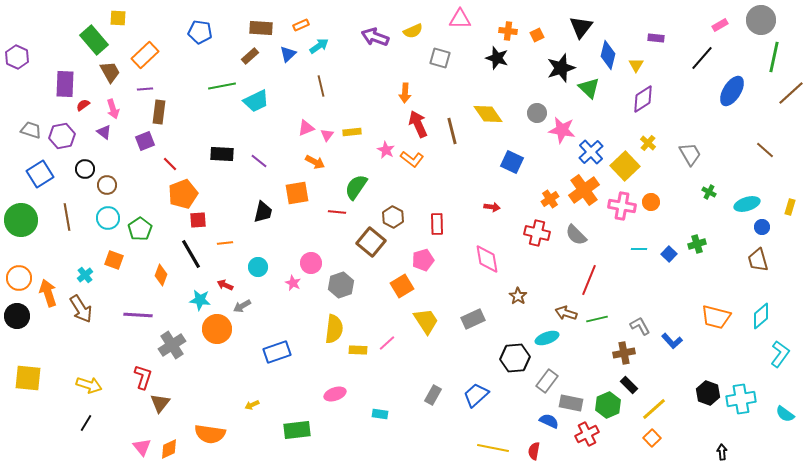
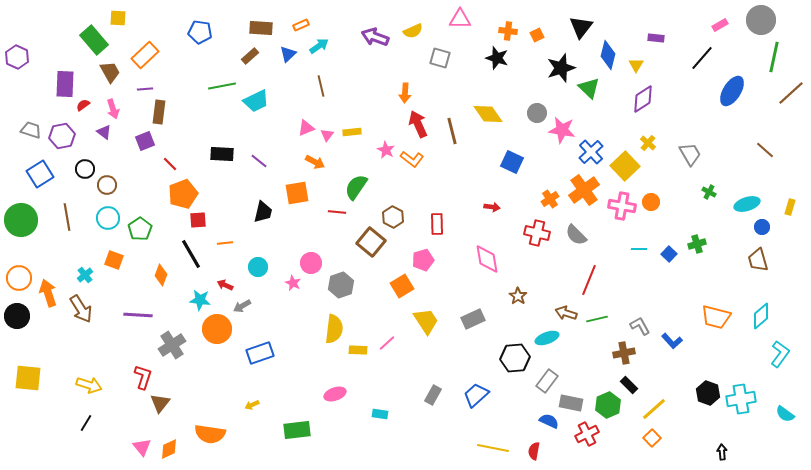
blue rectangle at (277, 352): moved 17 px left, 1 px down
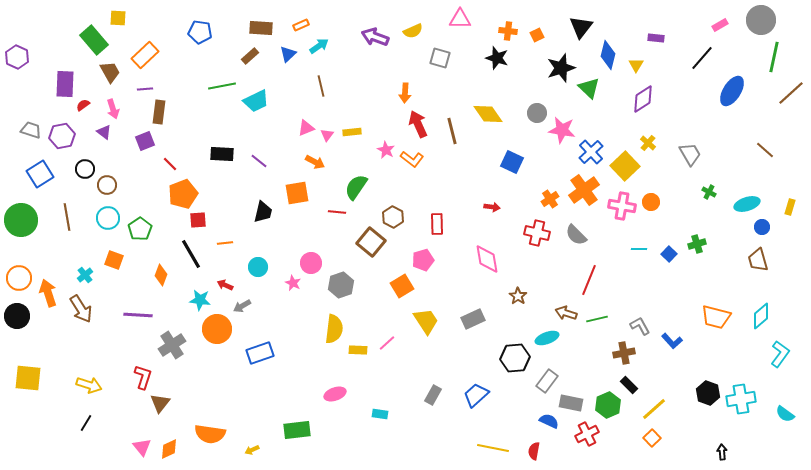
yellow arrow at (252, 405): moved 45 px down
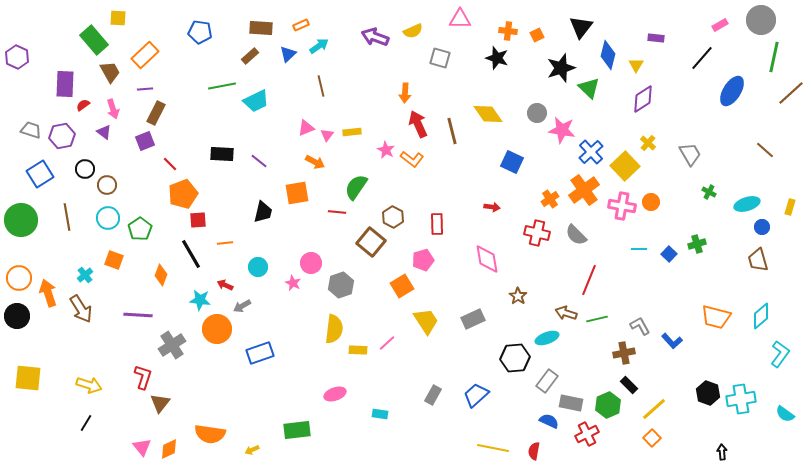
brown rectangle at (159, 112): moved 3 px left, 1 px down; rotated 20 degrees clockwise
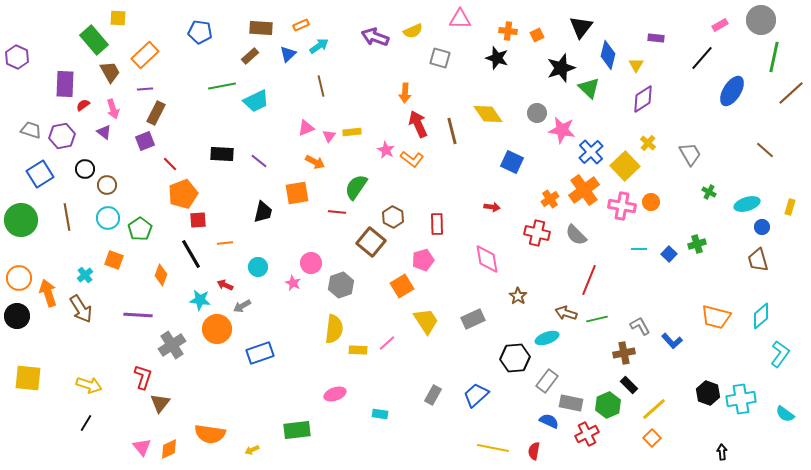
pink triangle at (327, 135): moved 2 px right, 1 px down
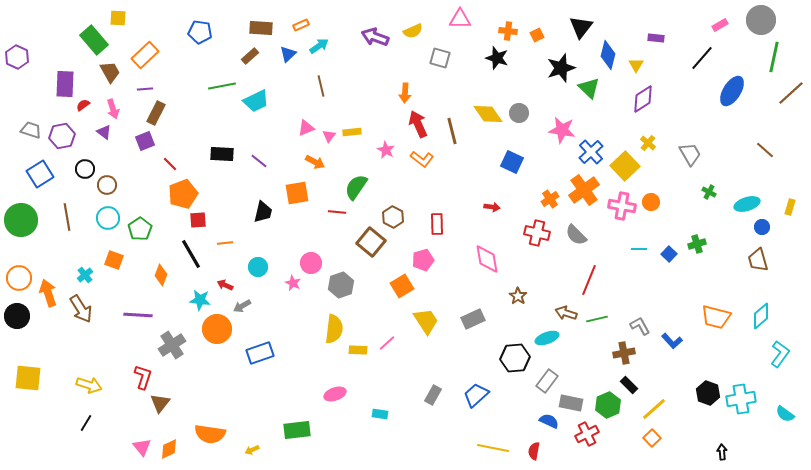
gray circle at (537, 113): moved 18 px left
orange L-shape at (412, 159): moved 10 px right
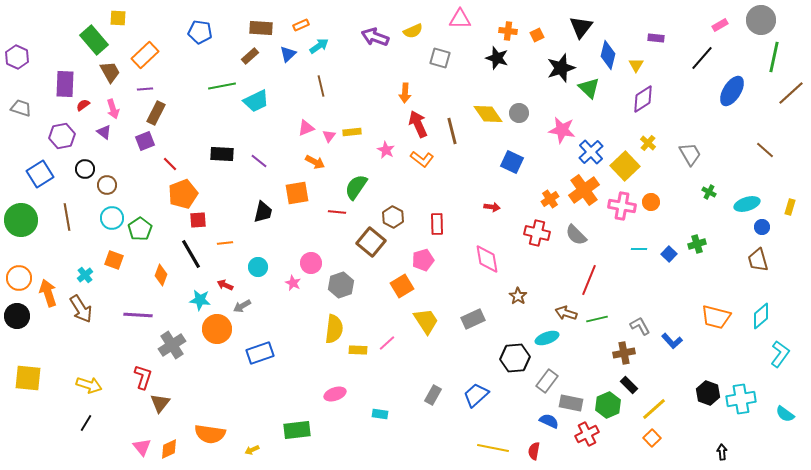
gray trapezoid at (31, 130): moved 10 px left, 22 px up
cyan circle at (108, 218): moved 4 px right
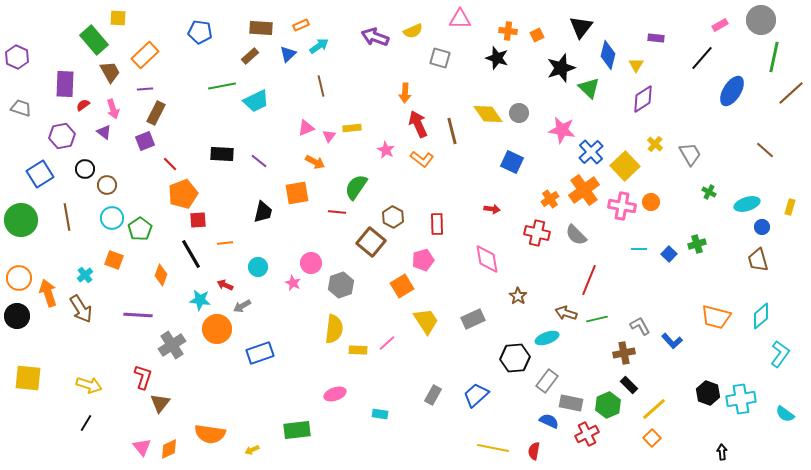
yellow rectangle at (352, 132): moved 4 px up
yellow cross at (648, 143): moved 7 px right, 1 px down
red arrow at (492, 207): moved 2 px down
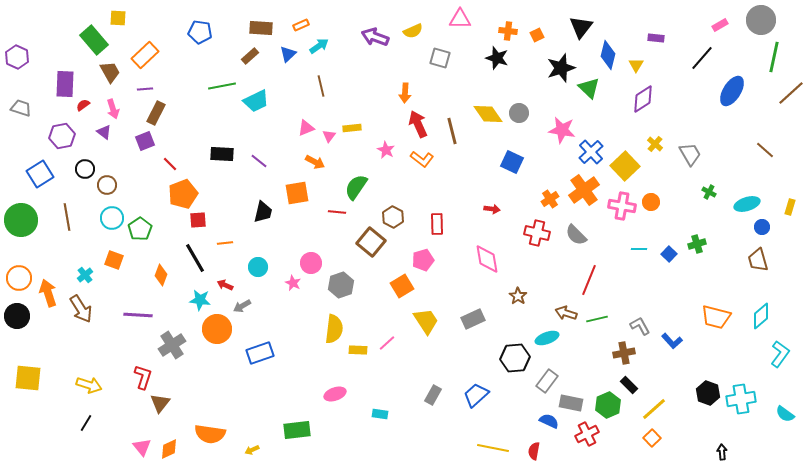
black line at (191, 254): moved 4 px right, 4 px down
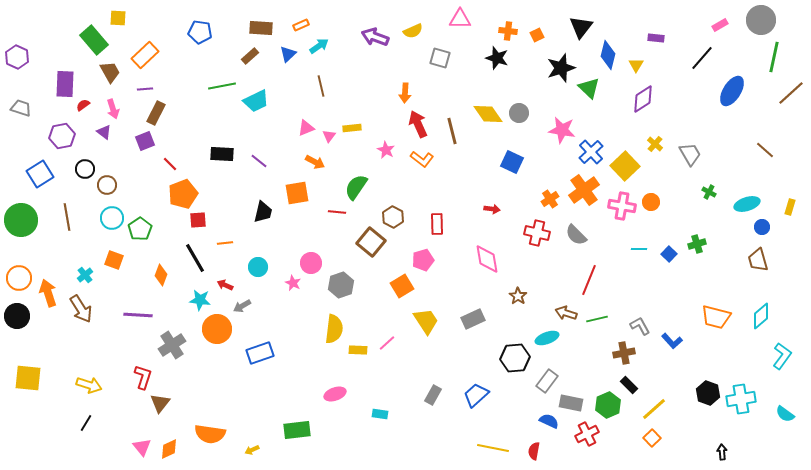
cyan L-shape at (780, 354): moved 2 px right, 2 px down
